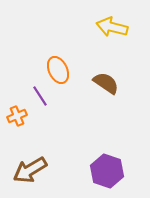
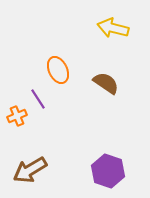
yellow arrow: moved 1 px right, 1 px down
purple line: moved 2 px left, 3 px down
purple hexagon: moved 1 px right
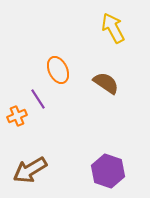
yellow arrow: rotated 48 degrees clockwise
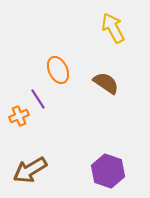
orange cross: moved 2 px right
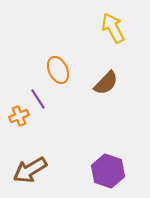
brown semicircle: rotated 100 degrees clockwise
